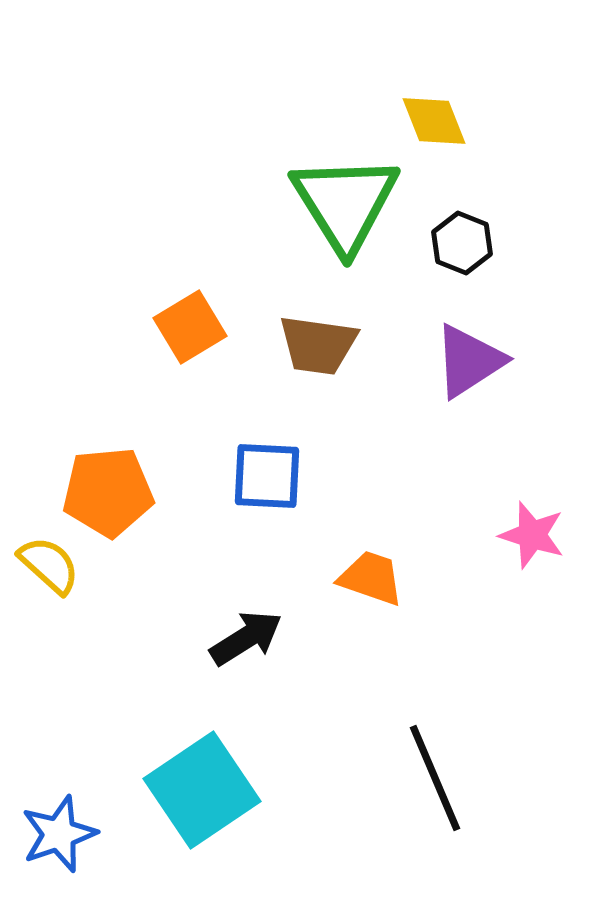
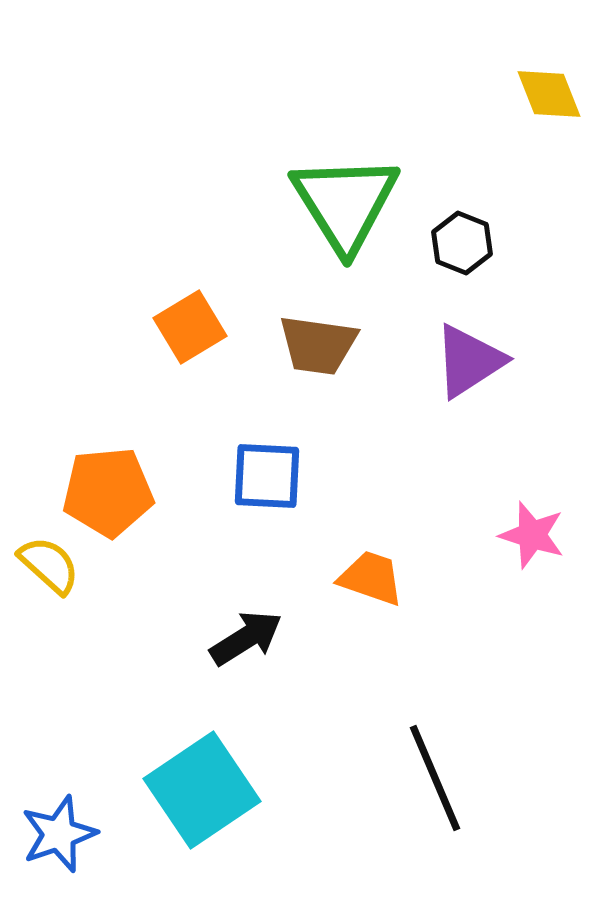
yellow diamond: moved 115 px right, 27 px up
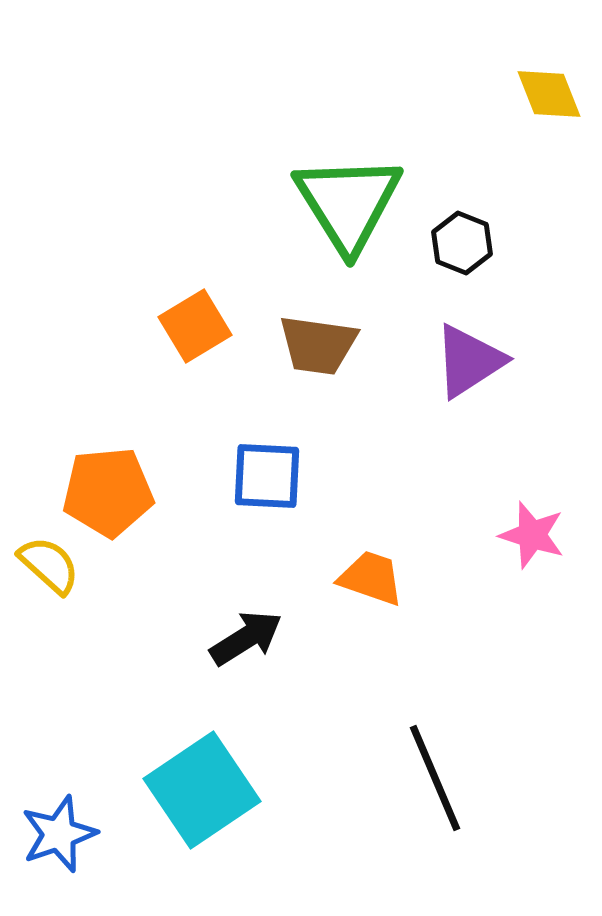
green triangle: moved 3 px right
orange square: moved 5 px right, 1 px up
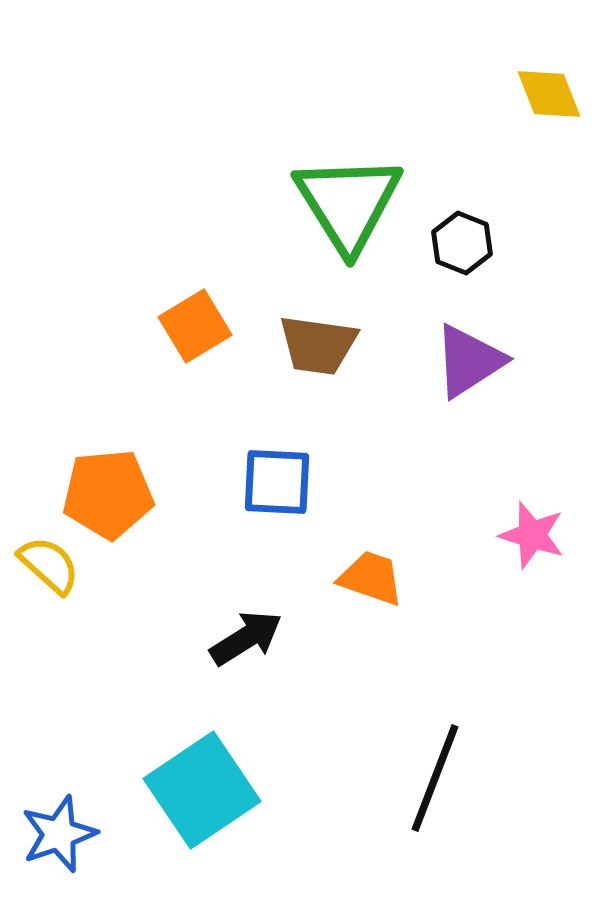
blue square: moved 10 px right, 6 px down
orange pentagon: moved 2 px down
black line: rotated 44 degrees clockwise
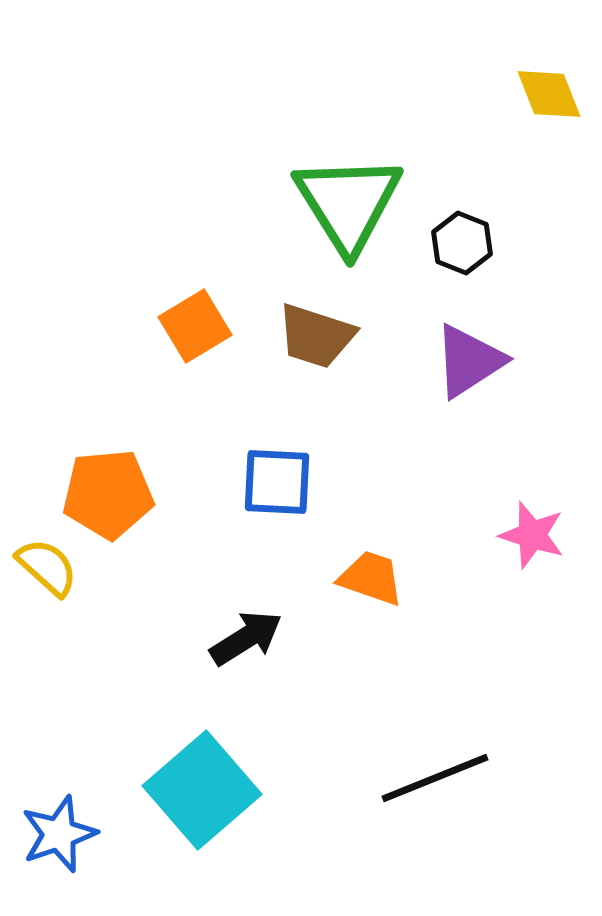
brown trapezoid: moved 2 px left, 9 px up; rotated 10 degrees clockwise
yellow semicircle: moved 2 px left, 2 px down
black line: rotated 47 degrees clockwise
cyan square: rotated 7 degrees counterclockwise
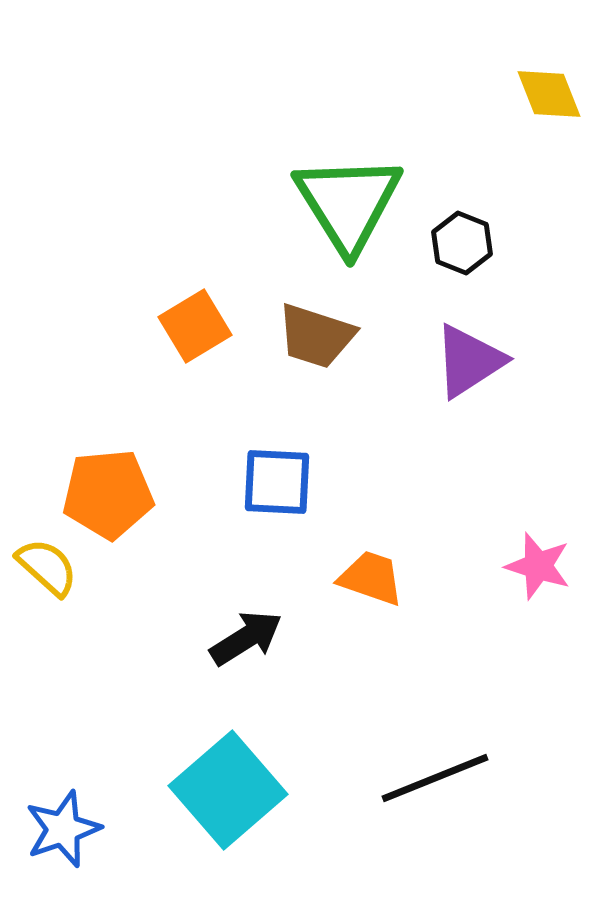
pink star: moved 6 px right, 31 px down
cyan square: moved 26 px right
blue star: moved 4 px right, 5 px up
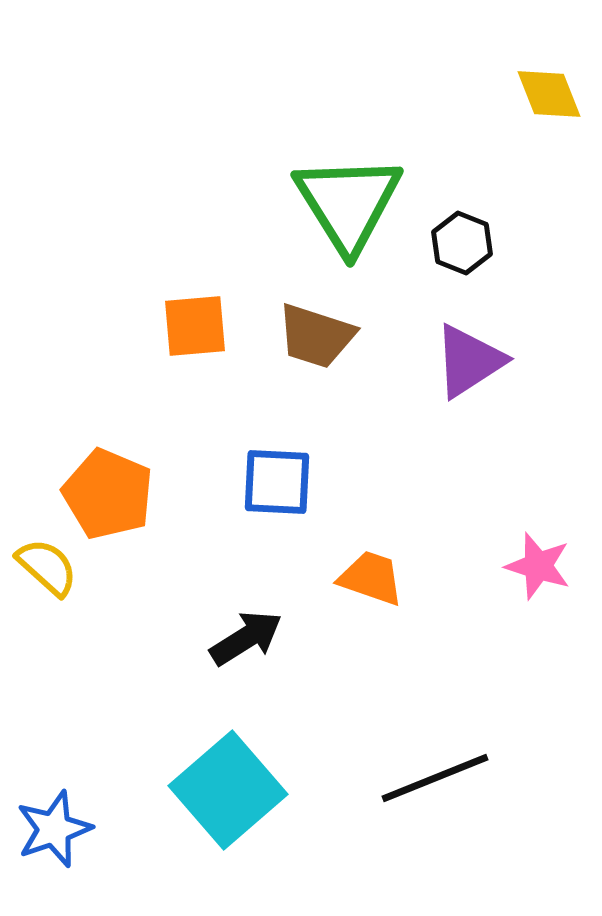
orange square: rotated 26 degrees clockwise
orange pentagon: rotated 28 degrees clockwise
blue star: moved 9 px left
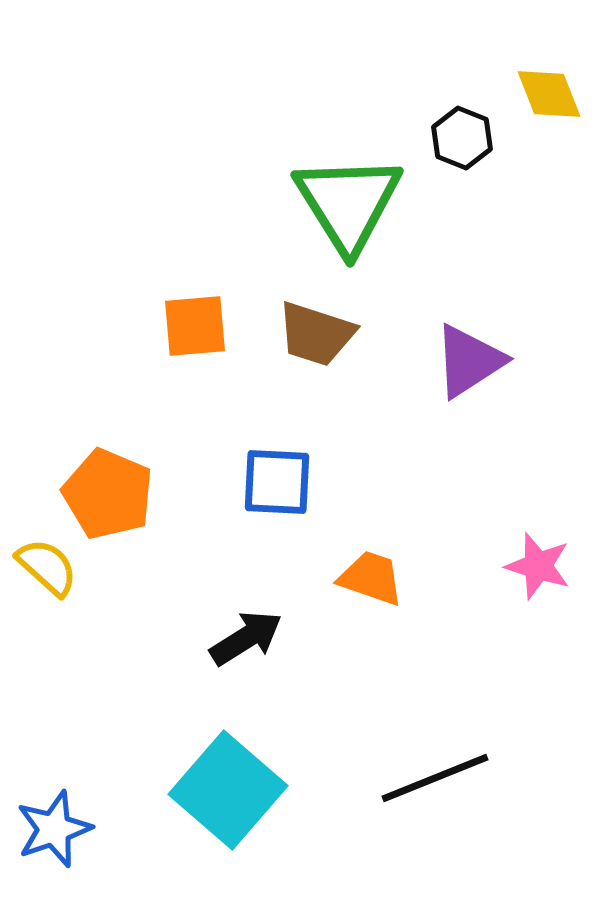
black hexagon: moved 105 px up
brown trapezoid: moved 2 px up
cyan square: rotated 8 degrees counterclockwise
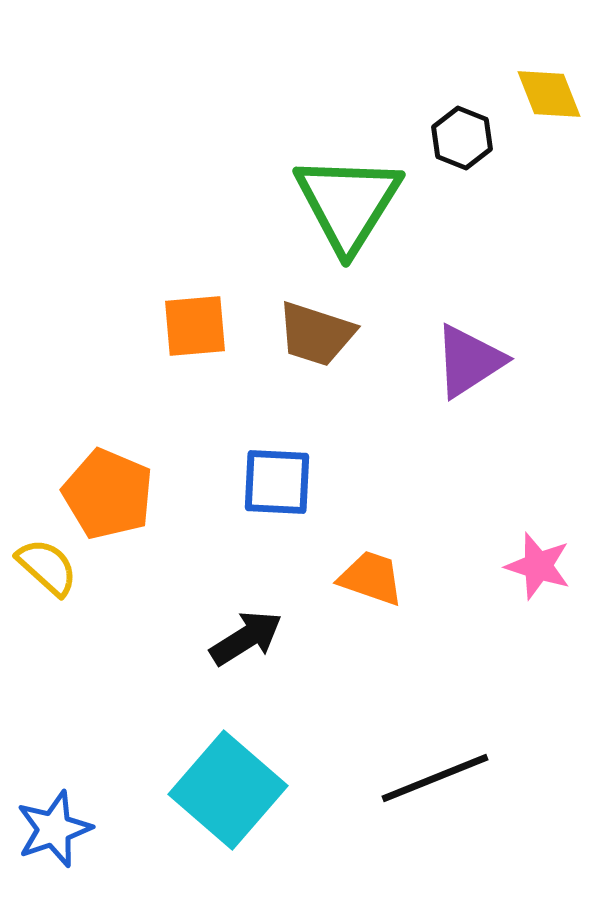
green triangle: rotated 4 degrees clockwise
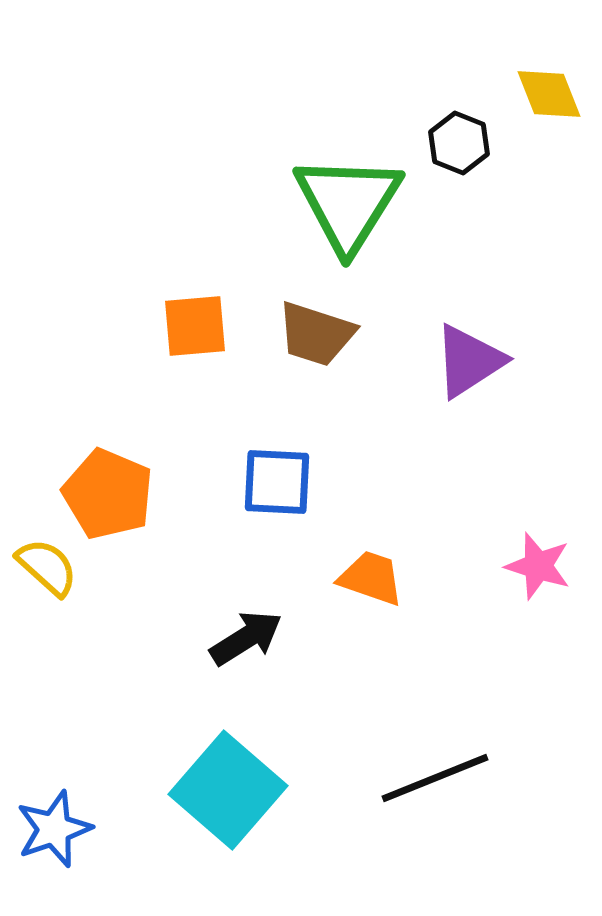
black hexagon: moved 3 px left, 5 px down
